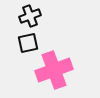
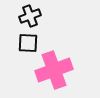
black square: rotated 15 degrees clockwise
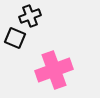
black square: moved 13 px left, 5 px up; rotated 20 degrees clockwise
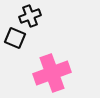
pink cross: moved 2 px left, 3 px down
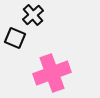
black cross: moved 3 px right, 1 px up; rotated 20 degrees counterclockwise
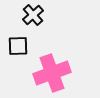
black square: moved 3 px right, 8 px down; rotated 25 degrees counterclockwise
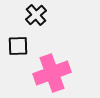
black cross: moved 3 px right
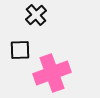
black square: moved 2 px right, 4 px down
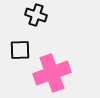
black cross: rotated 30 degrees counterclockwise
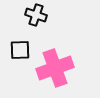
pink cross: moved 3 px right, 5 px up
